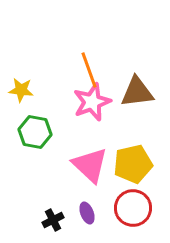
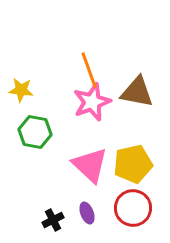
brown triangle: rotated 18 degrees clockwise
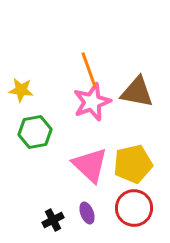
green hexagon: rotated 20 degrees counterclockwise
red circle: moved 1 px right
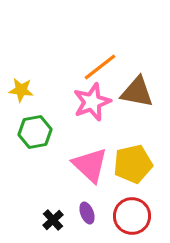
orange line: moved 11 px right, 3 px up; rotated 72 degrees clockwise
red circle: moved 2 px left, 8 px down
black cross: rotated 15 degrees counterclockwise
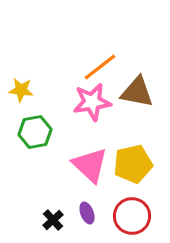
pink star: rotated 12 degrees clockwise
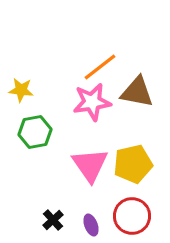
pink triangle: rotated 12 degrees clockwise
purple ellipse: moved 4 px right, 12 px down
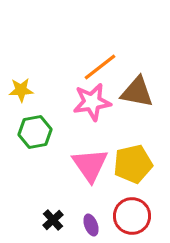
yellow star: rotated 10 degrees counterclockwise
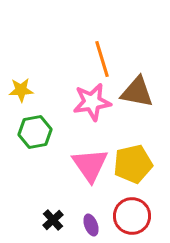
orange line: moved 2 px right, 8 px up; rotated 69 degrees counterclockwise
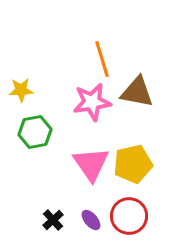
pink triangle: moved 1 px right, 1 px up
red circle: moved 3 px left
purple ellipse: moved 5 px up; rotated 20 degrees counterclockwise
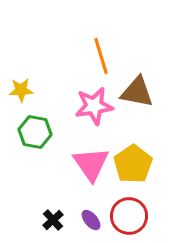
orange line: moved 1 px left, 3 px up
pink star: moved 2 px right, 4 px down
green hexagon: rotated 20 degrees clockwise
yellow pentagon: rotated 21 degrees counterclockwise
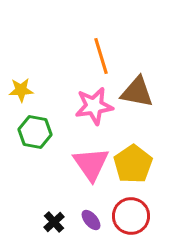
red circle: moved 2 px right
black cross: moved 1 px right, 2 px down
